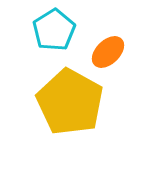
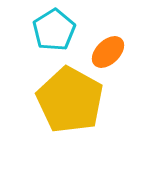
yellow pentagon: moved 2 px up
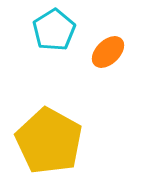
yellow pentagon: moved 21 px left, 41 px down
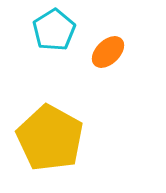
yellow pentagon: moved 1 px right, 3 px up
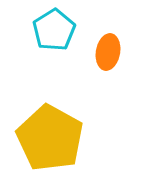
orange ellipse: rotated 36 degrees counterclockwise
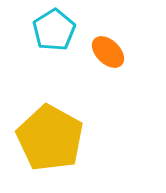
orange ellipse: rotated 56 degrees counterclockwise
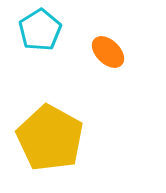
cyan pentagon: moved 14 px left
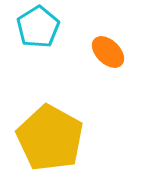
cyan pentagon: moved 2 px left, 3 px up
